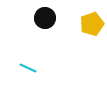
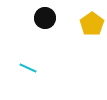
yellow pentagon: rotated 15 degrees counterclockwise
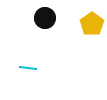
cyan line: rotated 18 degrees counterclockwise
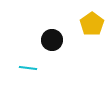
black circle: moved 7 px right, 22 px down
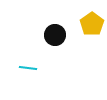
black circle: moved 3 px right, 5 px up
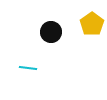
black circle: moved 4 px left, 3 px up
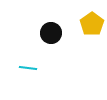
black circle: moved 1 px down
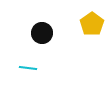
black circle: moved 9 px left
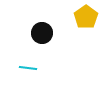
yellow pentagon: moved 6 px left, 7 px up
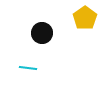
yellow pentagon: moved 1 px left, 1 px down
